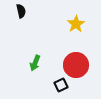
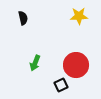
black semicircle: moved 2 px right, 7 px down
yellow star: moved 3 px right, 8 px up; rotated 30 degrees clockwise
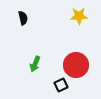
green arrow: moved 1 px down
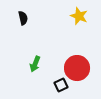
yellow star: rotated 24 degrees clockwise
red circle: moved 1 px right, 3 px down
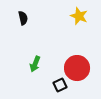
black square: moved 1 px left
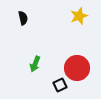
yellow star: rotated 30 degrees clockwise
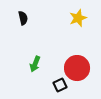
yellow star: moved 1 px left, 2 px down
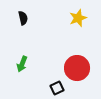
green arrow: moved 13 px left
black square: moved 3 px left, 3 px down
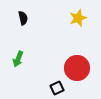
green arrow: moved 4 px left, 5 px up
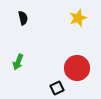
green arrow: moved 3 px down
